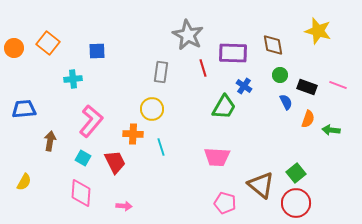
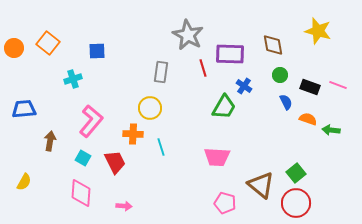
purple rectangle: moved 3 px left, 1 px down
cyan cross: rotated 12 degrees counterclockwise
black rectangle: moved 3 px right
yellow circle: moved 2 px left, 1 px up
orange semicircle: rotated 90 degrees counterclockwise
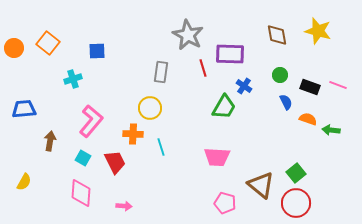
brown diamond: moved 4 px right, 10 px up
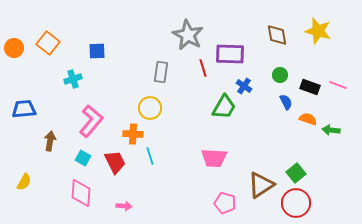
cyan line: moved 11 px left, 9 px down
pink trapezoid: moved 3 px left, 1 px down
brown triangle: rotated 48 degrees clockwise
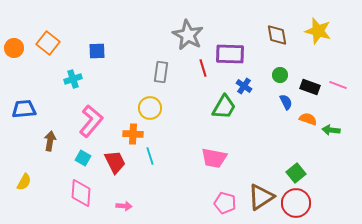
pink trapezoid: rotated 8 degrees clockwise
brown triangle: moved 12 px down
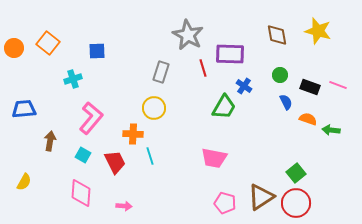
gray rectangle: rotated 10 degrees clockwise
yellow circle: moved 4 px right
pink L-shape: moved 3 px up
cyan square: moved 3 px up
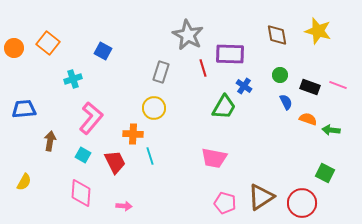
blue square: moved 6 px right; rotated 30 degrees clockwise
green square: moved 29 px right; rotated 24 degrees counterclockwise
red circle: moved 6 px right
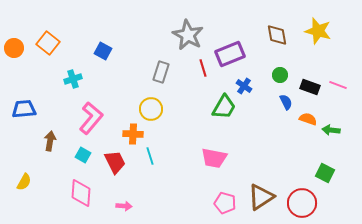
purple rectangle: rotated 24 degrees counterclockwise
yellow circle: moved 3 px left, 1 px down
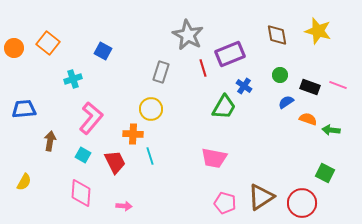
blue semicircle: rotated 98 degrees counterclockwise
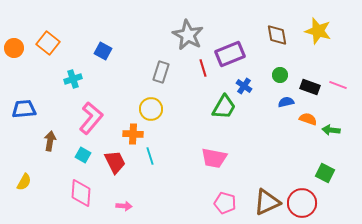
blue semicircle: rotated 21 degrees clockwise
brown triangle: moved 6 px right, 5 px down; rotated 8 degrees clockwise
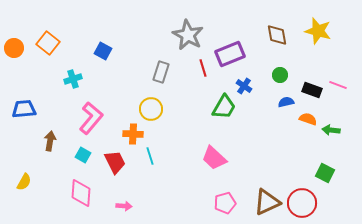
black rectangle: moved 2 px right, 3 px down
pink trapezoid: rotated 32 degrees clockwise
pink pentagon: rotated 30 degrees counterclockwise
